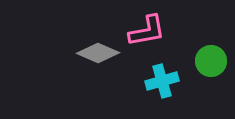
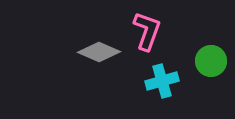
pink L-shape: rotated 60 degrees counterclockwise
gray diamond: moved 1 px right, 1 px up
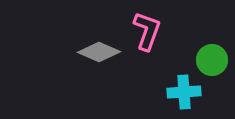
green circle: moved 1 px right, 1 px up
cyan cross: moved 22 px right, 11 px down; rotated 12 degrees clockwise
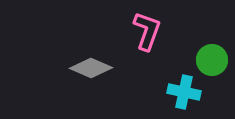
gray diamond: moved 8 px left, 16 px down
cyan cross: rotated 16 degrees clockwise
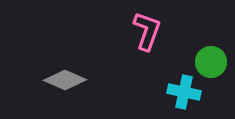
green circle: moved 1 px left, 2 px down
gray diamond: moved 26 px left, 12 px down
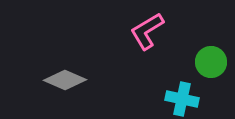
pink L-shape: rotated 141 degrees counterclockwise
cyan cross: moved 2 px left, 7 px down
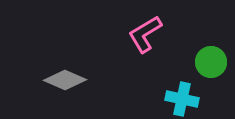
pink L-shape: moved 2 px left, 3 px down
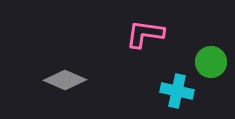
pink L-shape: rotated 39 degrees clockwise
cyan cross: moved 5 px left, 8 px up
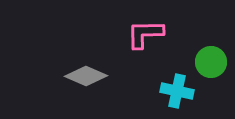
pink L-shape: rotated 9 degrees counterclockwise
gray diamond: moved 21 px right, 4 px up
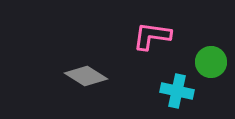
pink L-shape: moved 7 px right, 2 px down; rotated 9 degrees clockwise
gray diamond: rotated 9 degrees clockwise
